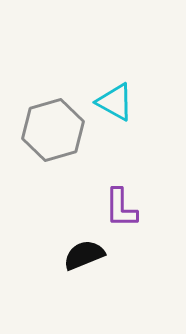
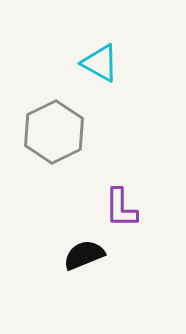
cyan triangle: moved 15 px left, 39 px up
gray hexagon: moved 1 px right, 2 px down; rotated 10 degrees counterclockwise
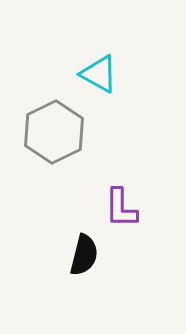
cyan triangle: moved 1 px left, 11 px down
black semicircle: rotated 126 degrees clockwise
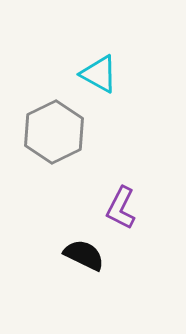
purple L-shape: rotated 27 degrees clockwise
black semicircle: rotated 78 degrees counterclockwise
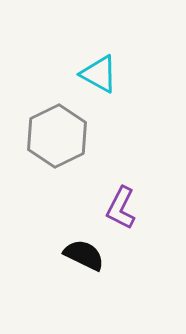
gray hexagon: moved 3 px right, 4 px down
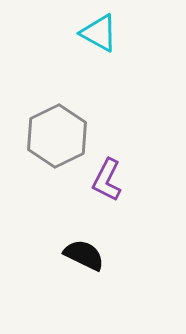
cyan triangle: moved 41 px up
purple L-shape: moved 14 px left, 28 px up
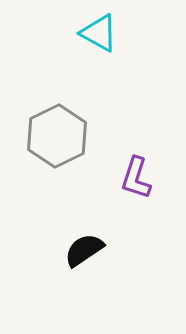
purple L-shape: moved 29 px right, 2 px up; rotated 9 degrees counterclockwise
black semicircle: moved 5 px up; rotated 60 degrees counterclockwise
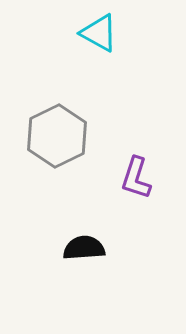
black semicircle: moved 2 px up; rotated 30 degrees clockwise
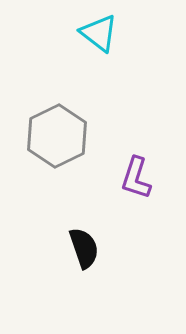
cyan triangle: rotated 9 degrees clockwise
black semicircle: rotated 75 degrees clockwise
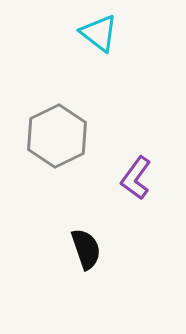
purple L-shape: rotated 18 degrees clockwise
black semicircle: moved 2 px right, 1 px down
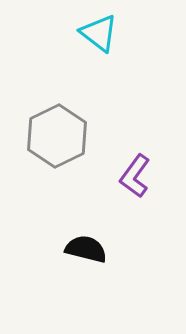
purple L-shape: moved 1 px left, 2 px up
black semicircle: rotated 57 degrees counterclockwise
